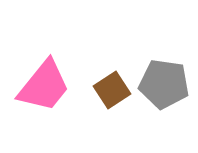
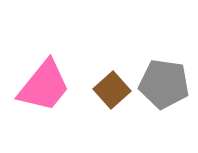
brown square: rotated 9 degrees counterclockwise
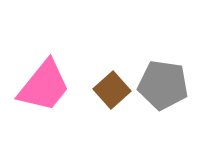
gray pentagon: moved 1 px left, 1 px down
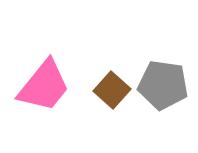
brown square: rotated 6 degrees counterclockwise
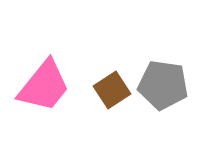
brown square: rotated 15 degrees clockwise
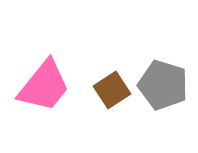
gray pentagon: rotated 9 degrees clockwise
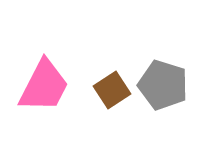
pink trapezoid: rotated 12 degrees counterclockwise
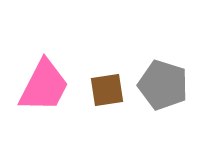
brown square: moved 5 px left; rotated 24 degrees clockwise
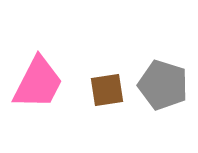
pink trapezoid: moved 6 px left, 3 px up
